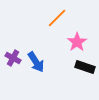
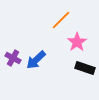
orange line: moved 4 px right, 2 px down
blue arrow: moved 2 px up; rotated 80 degrees clockwise
black rectangle: moved 1 px down
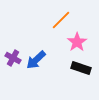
black rectangle: moved 4 px left
